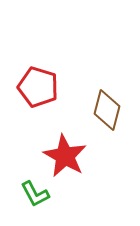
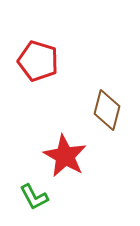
red pentagon: moved 26 px up
green L-shape: moved 1 px left, 3 px down
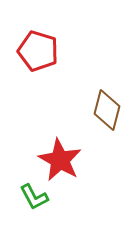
red pentagon: moved 10 px up
red star: moved 5 px left, 4 px down
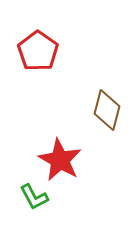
red pentagon: rotated 18 degrees clockwise
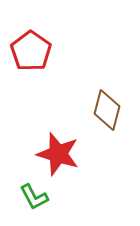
red pentagon: moved 7 px left
red star: moved 2 px left, 6 px up; rotated 12 degrees counterclockwise
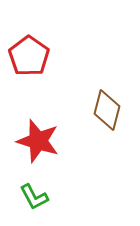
red pentagon: moved 2 px left, 5 px down
red star: moved 20 px left, 13 px up
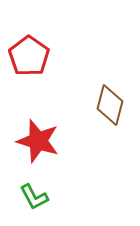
brown diamond: moved 3 px right, 5 px up
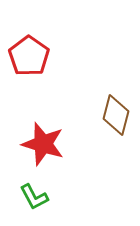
brown diamond: moved 6 px right, 10 px down
red star: moved 5 px right, 3 px down
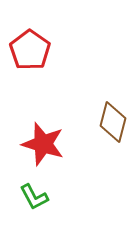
red pentagon: moved 1 px right, 6 px up
brown diamond: moved 3 px left, 7 px down
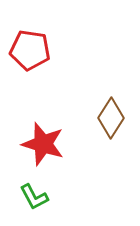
red pentagon: rotated 27 degrees counterclockwise
brown diamond: moved 2 px left, 4 px up; rotated 18 degrees clockwise
